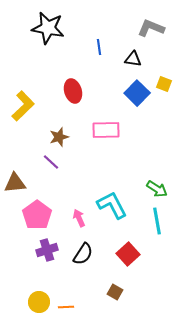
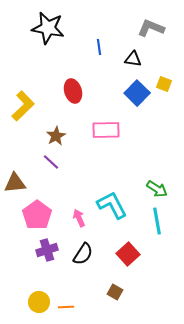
brown star: moved 3 px left, 1 px up; rotated 12 degrees counterclockwise
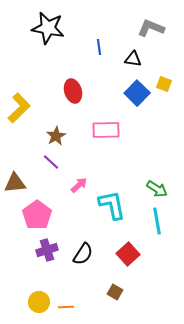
yellow L-shape: moved 4 px left, 2 px down
cyan L-shape: rotated 16 degrees clockwise
pink arrow: moved 33 px up; rotated 72 degrees clockwise
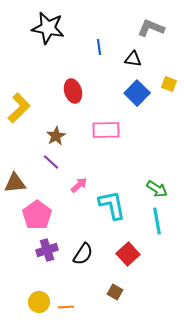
yellow square: moved 5 px right
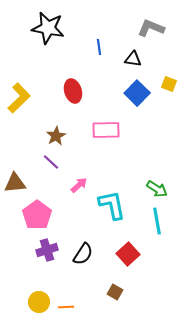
yellow L-shape: moved 10 px up
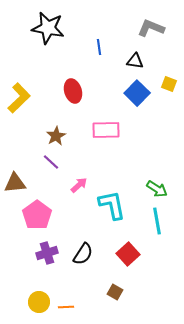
black triangle: moved 2 px right, 2 px down
purple cross: moved 3 px down
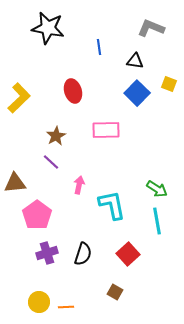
pink arrow: rotated 36 degrees counterclockwise
black semicircle: rotated 15 degrees counterclockwise
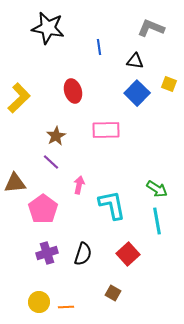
pink pentagon: moved 6 px right, 6 px up
brown square: moved 2 px left, 1 px down
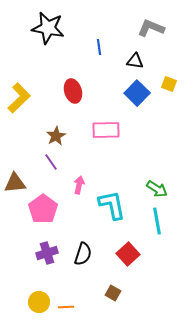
purple line: rotated 12 degrees clockwise
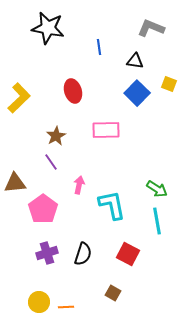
red square: rotated 20 degrees counterclockwise
